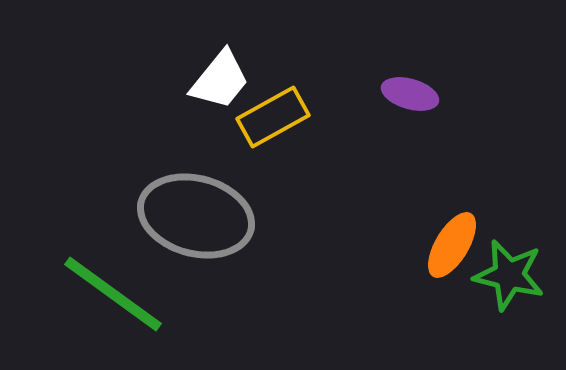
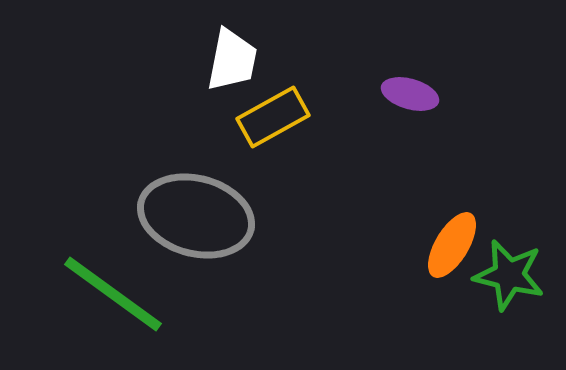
white trapezoid: moved 12 px right, 20 px up; rotated 28 degrees counterclockwise
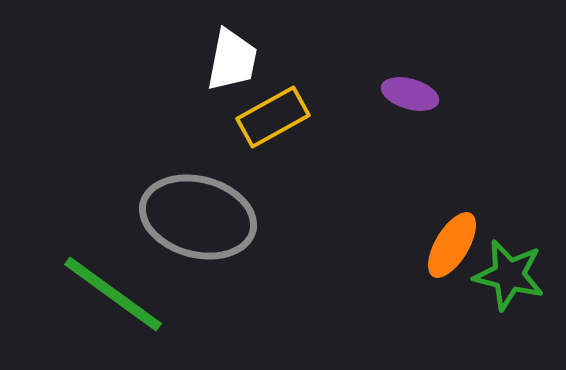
gray ellipse: moved 2 px right, 1 px down
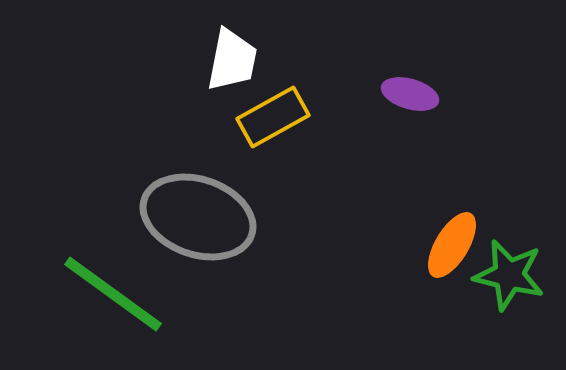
gray ellipse: rotated 4 degrees clockwise
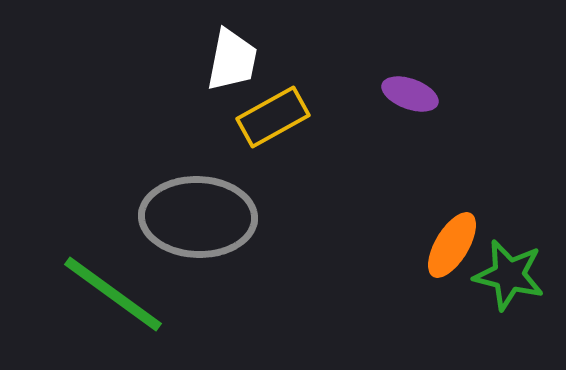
purple ellipse: rotated 4 degrees clockwise
gray ellipse: rotated 17 degrees counterclockwise
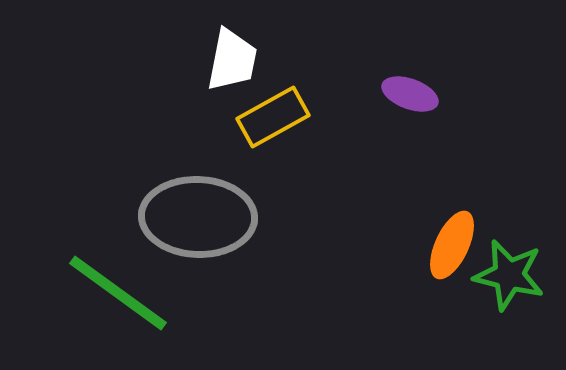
orange ellipse: rotated 6 degrees counterclockwise
green line: moved 5 px right, 1 px up
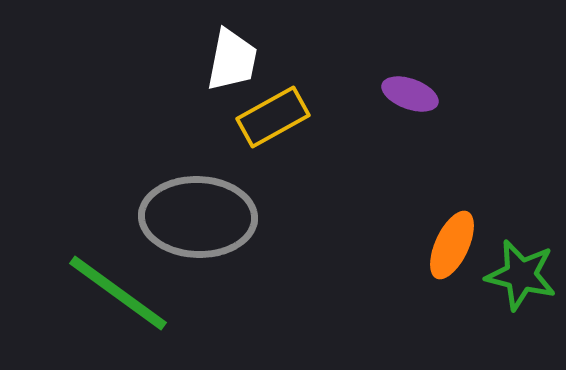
green star: moved 12 px right
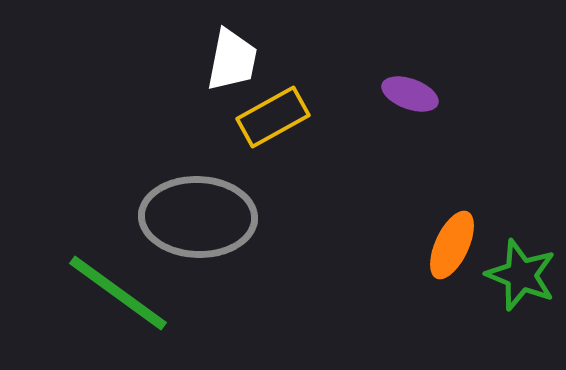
green star: rotated 8 degrees clockwise
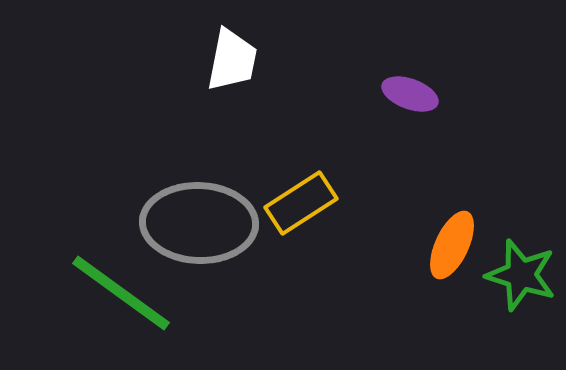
yellow rectangle: moved 28 px right, 86 px down; rotated 4 degrees counterclockwise
gray ellipse: moved 1 px right, 6 px down
green star: rotated 4 degrees counterclockwise
green line: moved 3 px right
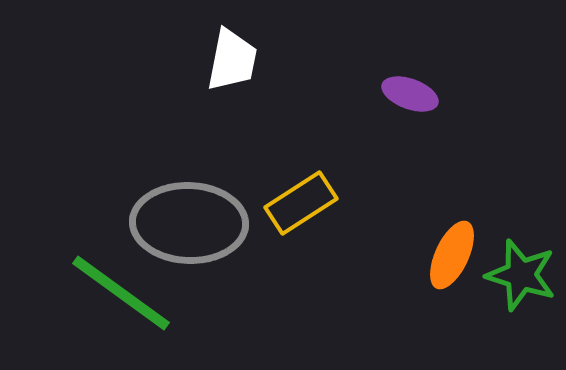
gray ellipse: moved 10 px left
orange ellipse: moved 10 px down
